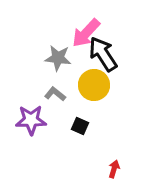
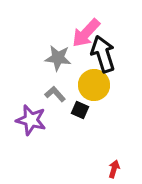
black arrow: rotated 15 degrees clockwise
gray L-shape: rotated 10 degrees clockwise
purple star: rotated 16 degrees clockwise
black square: moved 16 px up
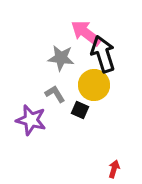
pink arrow: rotated 84 degrees clockwise
gray star: moved 3 px right
gray L-shape: rotated 10 degrees clockwise
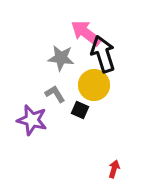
purple star: moved 1 px right
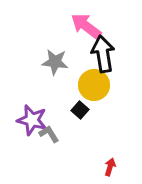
pink arrow: moved 7 px up
black arrow: rotated 9 degrees clockwise
gray star: moved 6 px left, 4 px down
gray L-shape: moved 6 px left, 40 px down
black square: rotated 18 degrees clockwise
red arrow: moved 4 px left, 2 px up
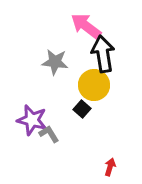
black square: moved 2 px right, 1 px up
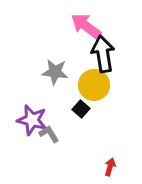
gray star: moved 10 px down
black square: moved 1 px left
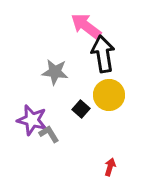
yellow circle: moved 15 px right, 10 px down
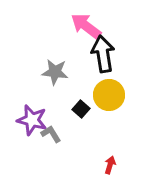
gray L-shape: moved 2 px right
red arrow: moved 2 px up
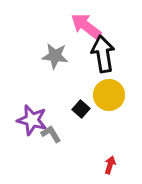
gray star: moved 16 px up
